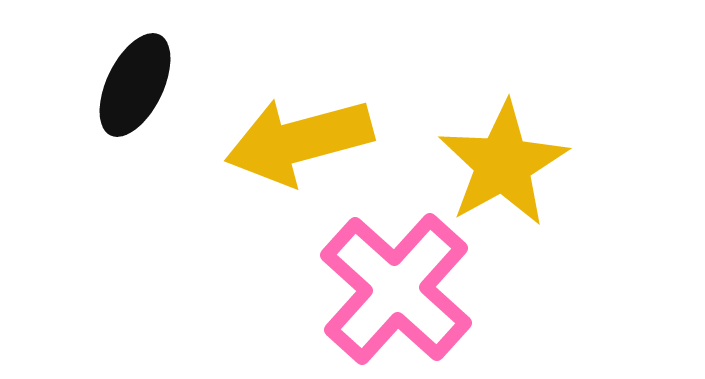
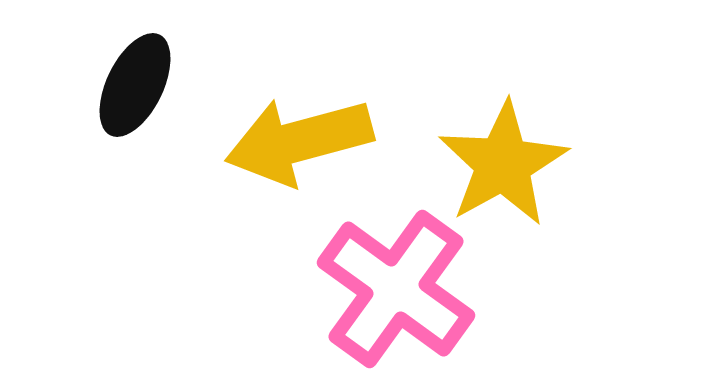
pink cross: rotated 6 degrees counterclockwise
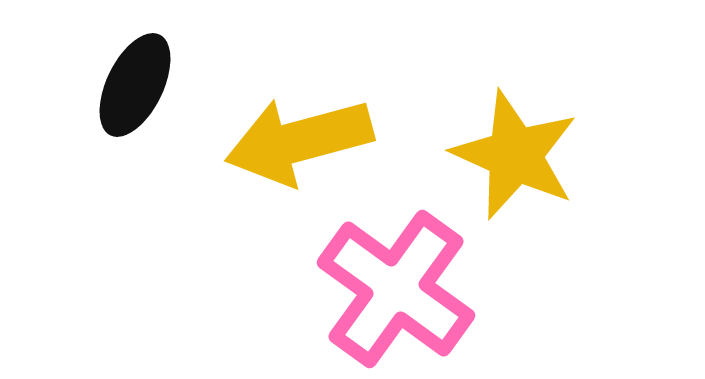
yellow star: moved 12 px right, 9 px up; rotated 19 degrees counterclockwise
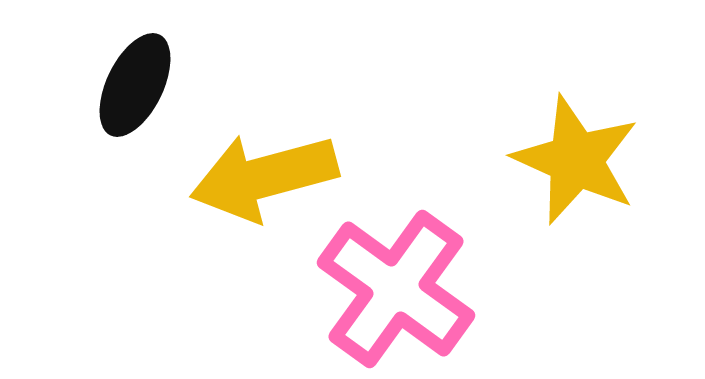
yellow arrow: moved 35 px left, 36 px down
yellow star: moved 61 px right, 5 px down
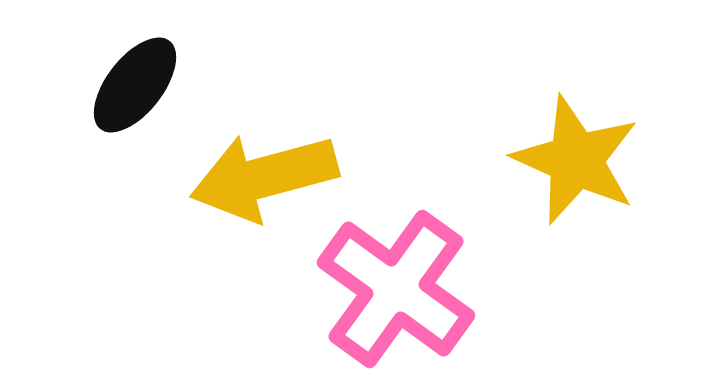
black ellipse: rotated 12 degrees clockwise
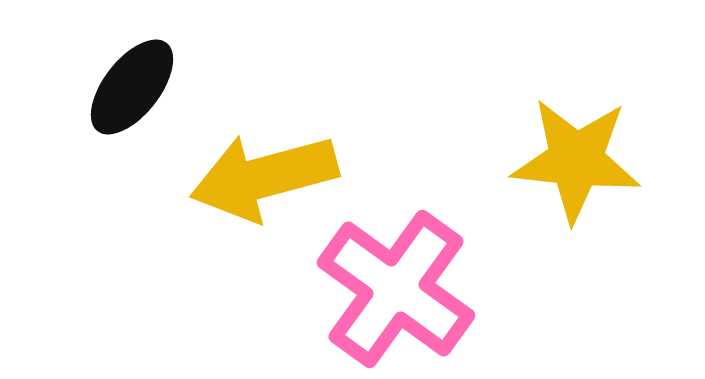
black ellipse: moved 3 px left, 2 px down
yellow star: rotated 18 degrees counterclockwise
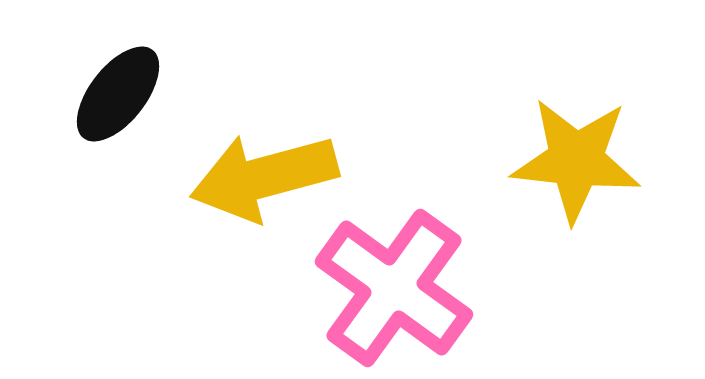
black ellipse: moved 14 px left, 7 px down
pink cross: moved 2 px left, 1 px up
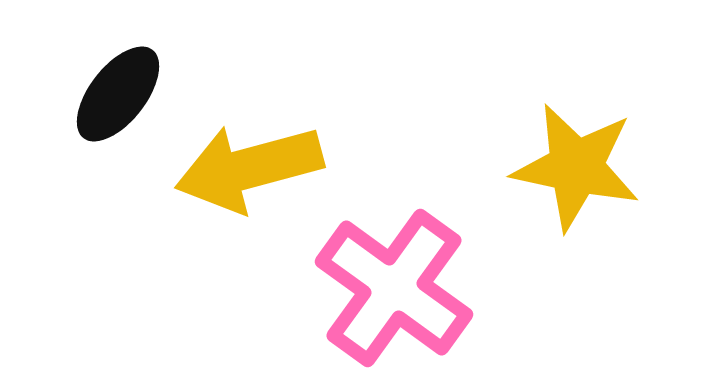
yellow star: moved 7 px down; rotated 6 degrees clockwise
yellow arrow: moved 15 px left, 9 px up
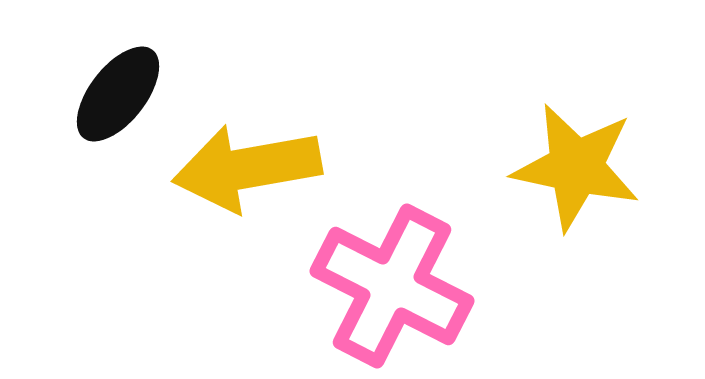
yellow arrow: moved 2 px left; rotated 5 degrees clockwise
pink cross: moved 2 px left, 2 px up; rotated 9 degrees counterclockwise
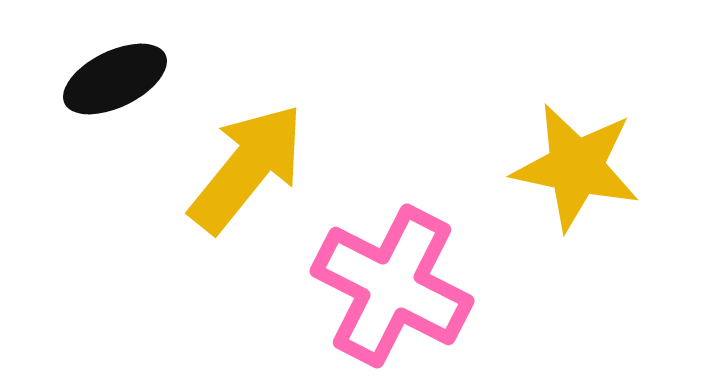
black ellipse: moved 3 px left, 15 px up; rotated 26 degrees clockwise
yellow arrow: rotated 139 degrees clockwise
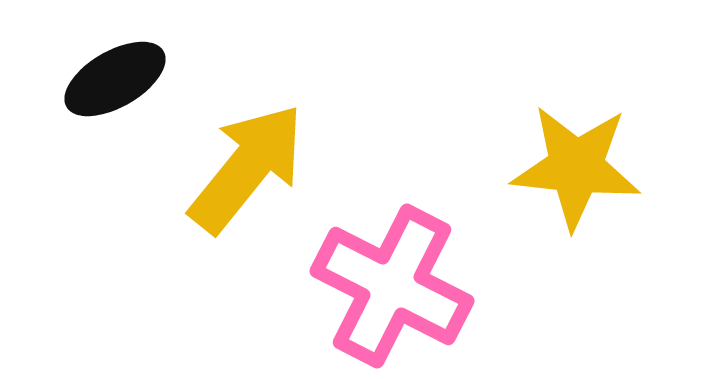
black ellipse: rotated 4 degrees counterclockwise
yellow star: rotated 6 degrees counterclockwise
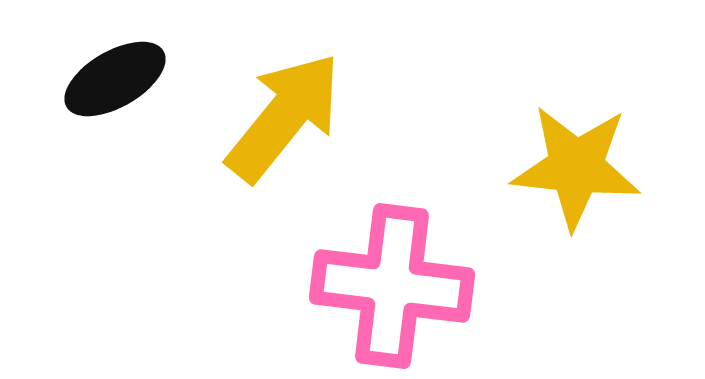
yellow arrow: moved 37 px right, 51 px up
pink cross: rotated 20 degrees counterclockwise
